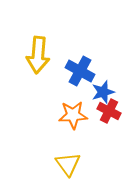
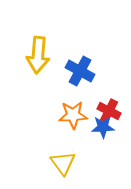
blue star: moved 35 px down; rotated 15 degrees clockwise
yellow triangle: moved 5 px left, 1 px up
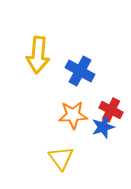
red cross: moved 2 px right, 1 px up
blue star: rotated 15 degrees counterclockwise
yellow triangle: moved 2 px left, 5 px up
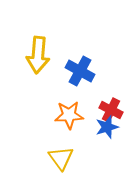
orange star: moved 4 px left
blue star: moved 4 px right
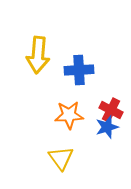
blue cross: moved 1 px left, 1 px up; rotated 32 degrees counterclockwise
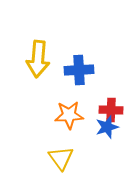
yellow arrow: moved 4 px down
red cross: rotated 25 degrees counterclockwise
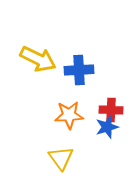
yellow arrow: rotated 69 degrees counterclockwise
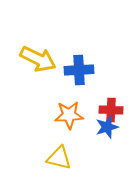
yellow triangle: moved 2 px left; rotated 40 degrees counterclockwise
